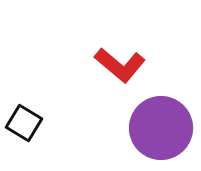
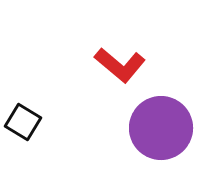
black square: moved 1 px left, 1 px up
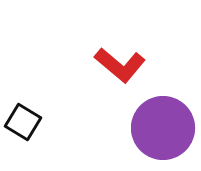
purple circle: moved 2 px right
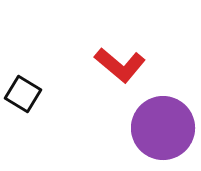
black square: moved 28 px up
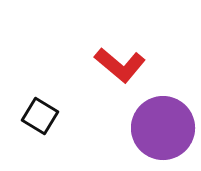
black square: moved 17 px right, 22 px down
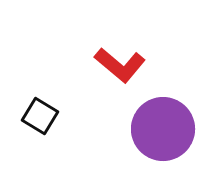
purple circle: moved 1 px down
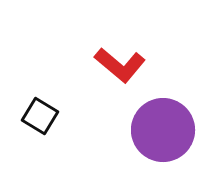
purple circle: moved 1 px down
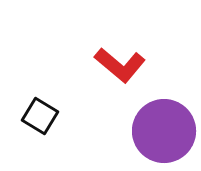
purple circle: moved 1 px right, 1 px down
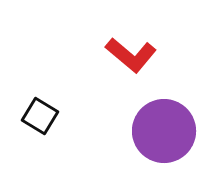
red L-shape: moved 11 px right, 10 px up
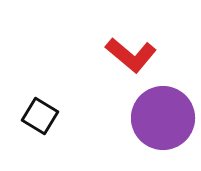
purple circle: moved 1 px left, 13 px up
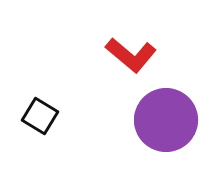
purple circle: moved 3 px right, 2 px down
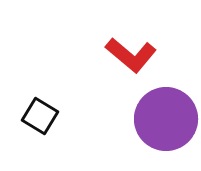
purple circle: moved 1 px up
